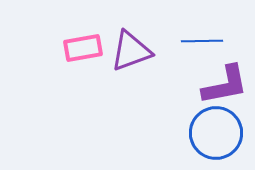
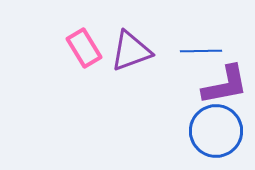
blue line: moved 1 px left, 10 px down
pink rectangle: moved 1 px right; rotated 69 degrees clockwise
blue circle: moved 2 px up
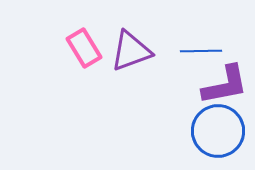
blue circle: moved 2 px right
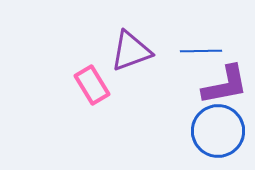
pink rectangle: moved 8 px right, 37 px down
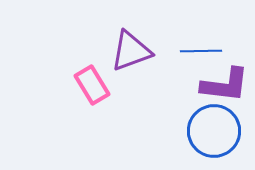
purple L-shape: rotated 18 degrees clockwise
blue circle: moved 4 px left
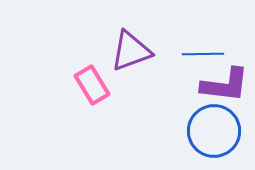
blue line: moved 2 px right, 3 px down
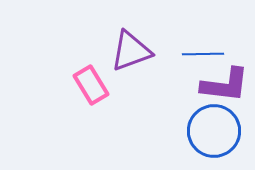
pink rectangle: moved 1 px left
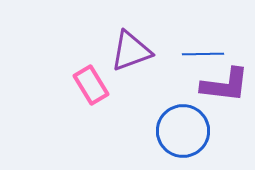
blue circle: moved 31 px left
